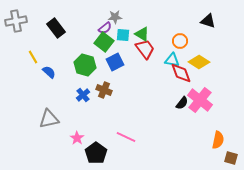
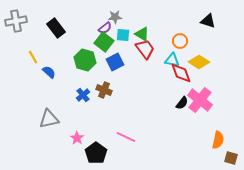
green hexagon: moved 5 px up
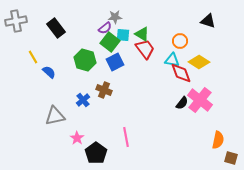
green square: moved 6 px right
blue cross: moved 5 px down
gray triangle: moved 6 px right, 3 px up
pink line: rotated 54 degrees clockwise
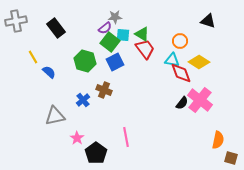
green hexagon: moved 1 px down
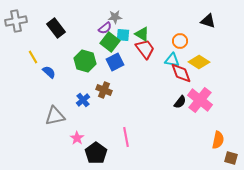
black semicircle: moved 2 px left, 1 px up
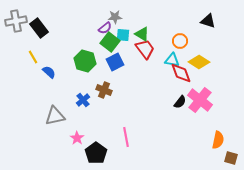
black rectangle: moved 17 px left
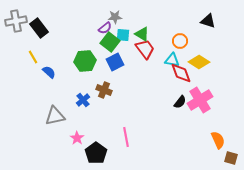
green hexagon: rotated 20 degrees counterclockwise
pink cross: rotated 20 degrees clockwise
orange semicircle: rotated 36 degrees counterclockwise
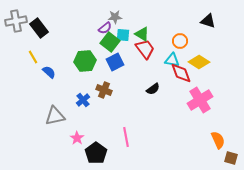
black semicircle: moved 27 px left, 13 px up; rotated 16 degrees clockwise
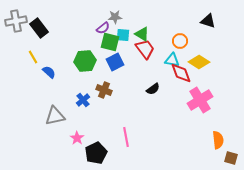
purple semicircle: moved 2 px left
green square: rotated 24 degrees counterclockwise
orange semicircle: rotated 18 degrees clockwise
black pentagon: rotated 10 degrees clockwise
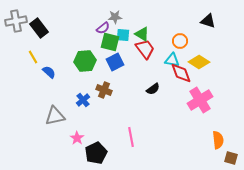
pink line: moved 5 px right
